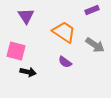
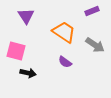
purple rectangle: moved 1 px down
black arrow: moved 1 px down
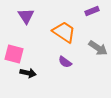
gray arrow: moved 3 px right, 3 px down
pink square: moved 2 px left, 3 px down
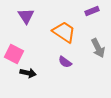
gray arrow: rotated 30 degrees clockwise
pink square: rotated 12 degrees clockwise
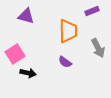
purple triangle: rotated 42 degrees counterclockwise
orange trapezoid: moved 4 px right, 1 px up; rotated 55 degrees clockwise
pink square: moved 1 px right; rotated 30 degrees clockwise
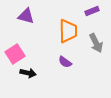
gray arrow: moved 2 px left, 5 px up
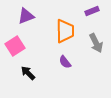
purple triangle: rotated 36 degrees counterclockwise
orange trapezoid: moved 3 px left
pink square: moved 8 px up
purple semicircle: rotated 16 degrees clockwise
black arrow: rotated 147 degrees counterclockwise
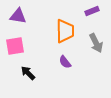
purple triangle: moved 8 px left; rotated 30 degrees clockwise
pink square: rotated 24 degrees clockwise
